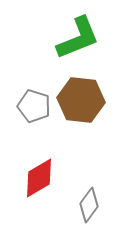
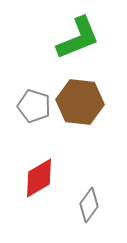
brown hexagon: moved 1 px left, 2 px down
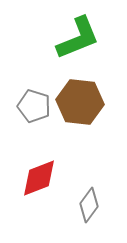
red diamond: rotated 9 degrees clockwise
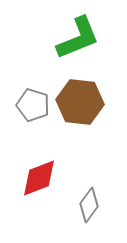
gray pentagon: moved 1 px left, 1 px up
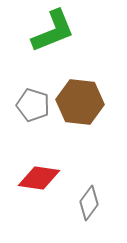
green L-shape: moved 25 px left, 7 px up
red diamond: rotated 30 degrees clockwise
gray diamond: moved 2 px up
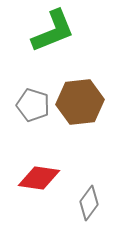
brown hexagon: rotated 12 degrees counterclockwise
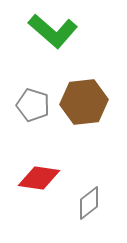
green L-shape: rotated 63 degrees clockwise
brown hexagon: moved 4 px right
gray diamond: rotated 16 degrees clockwise
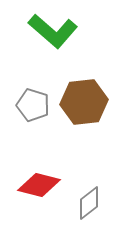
red diamond: moved 7 px down; rotated 6 degrees clockwise
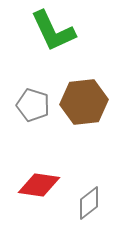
green L-shape: rotated 24 degrees clockwise
red diamond: rotated 6 degrees counterclockwise
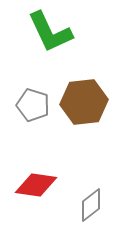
green L-shape: moved 3 px left, 1 px down
red diamond: moved 3 px left
gray diamond: moved 2 px right, 2 px down
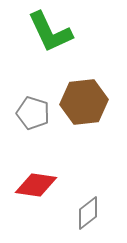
gray pentagon: moved 8 px down
gray diamond: moved 3 px left, 8 px down
